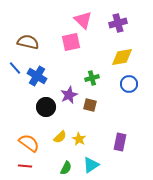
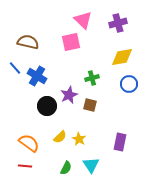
black circle: moved 1 px right, 1 px up
cyan triangle: rotated 30 degrees counterclockwise
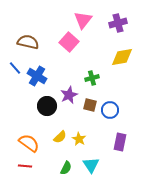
pink triangle: rotated 24 degrees clockwise
pink square: moved 2 px left; rotated 36 degrees counterclockwise
blue circle: moved 19 px left, 26 px down
